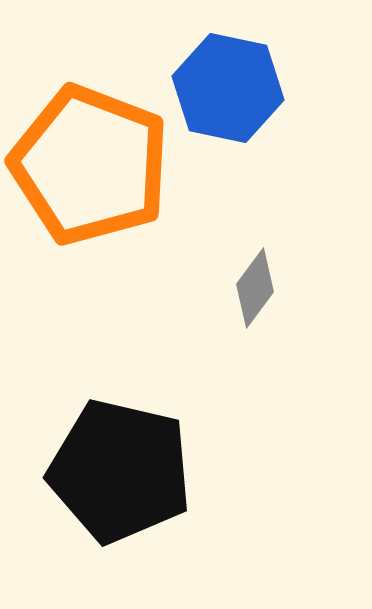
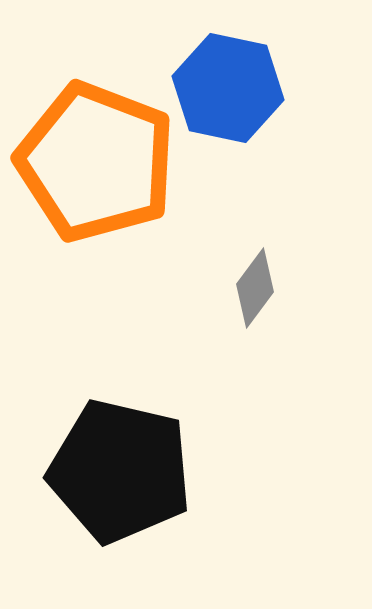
orange pentagon: moved 6 px right, 3 px up
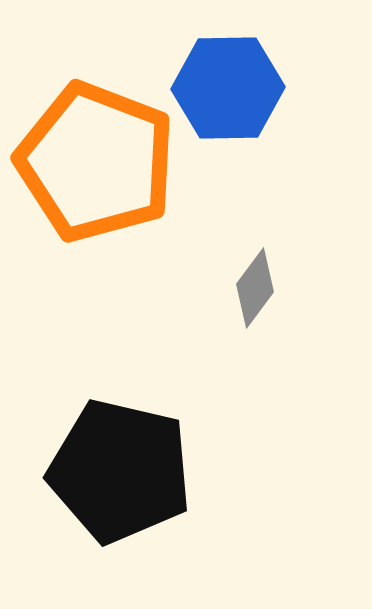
blue hexagon: rotated 13 degrees counterclockwise
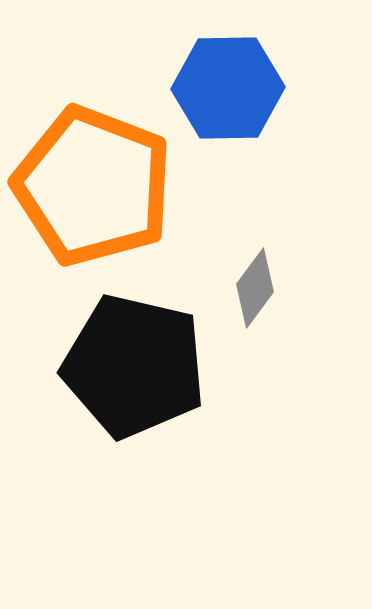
orange pentagon: moved 3 px left, 24 px down
black pentagon: moved 14 px right, 105 px up
